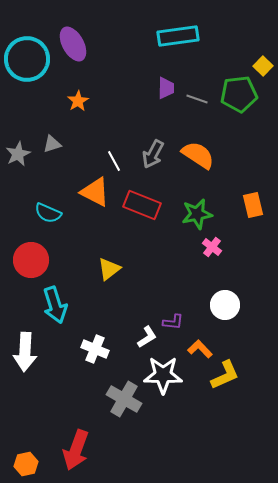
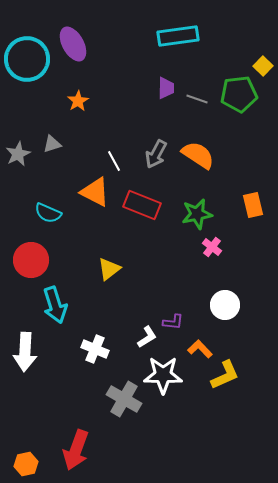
gray arrow: moved 3 px right
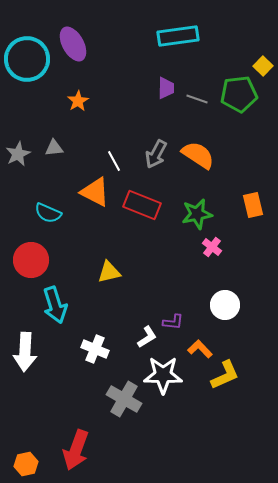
gray triangle: moved 2 px right, 4 px down; rotated 12 degrees clockwise
yellow triangle: moved 3 px down; rotated 25 degrees clockwise
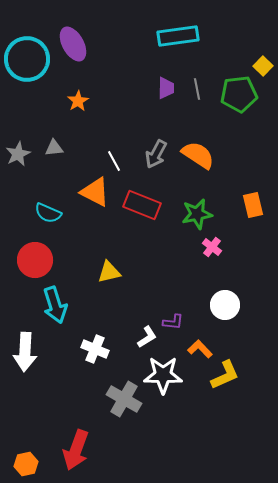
gray line: moved 10 px up; rotated 60 degrees clockwise
red circle: moved 4 px right
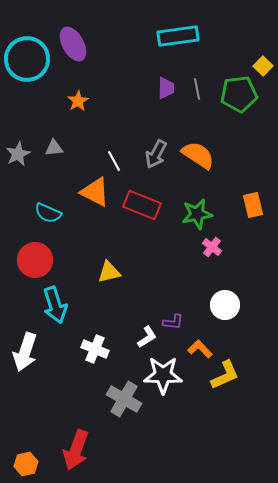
white arrow: rotated 15 degrees clockwise
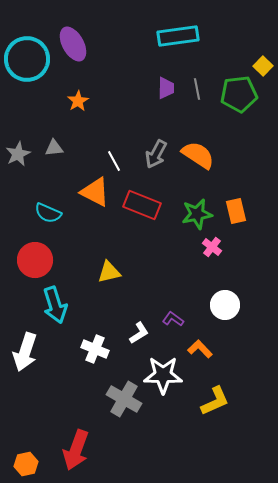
orange rectangle: moved 17 px left, 6 px down
purple L-shape: moved 3 px up; rotated 150 degrees counterclockwise
white L-shape: moved 8 px left, 4 px up
yellow L-shape: moved 10 px left, 26 px down
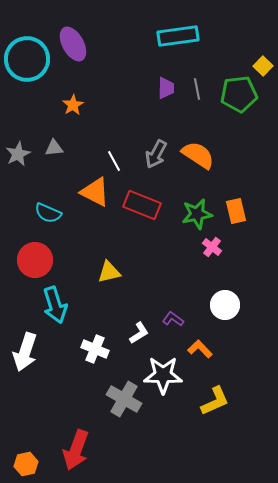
orange star: moved 5 px left, 4 px down
